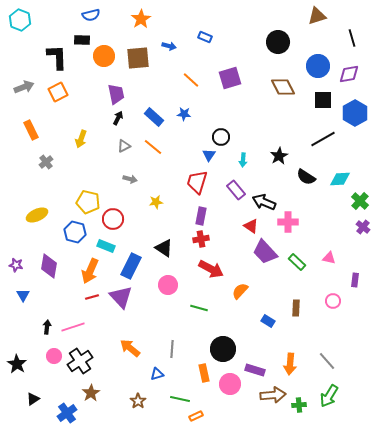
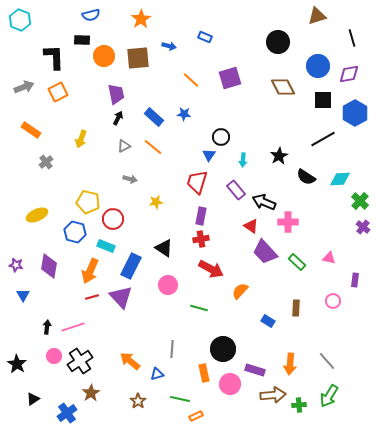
black L-shape at (57, 57): moved 3 px left
orange rectangle at (31, 130): rotated 30 degrees counterclockwise
orange arrow at (130, 348): moved 13 px down
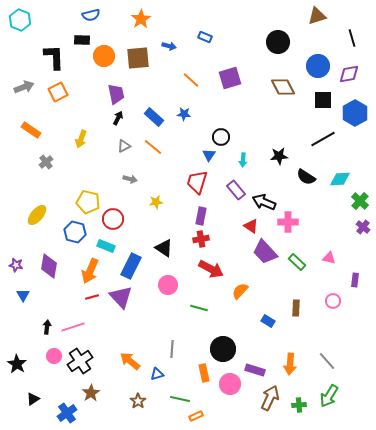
black star at (279, 156): rotated 24 degrees clockwise
yellow ellipse at (37, 215): rotated 25 degrees counterclockwise
brown arrow at (273, 395): moved 3 px left, 3 px down; rotated 60 degrees counterclockwise
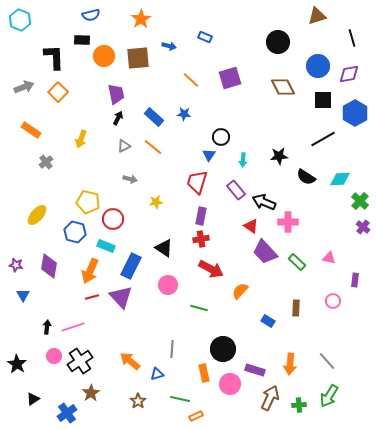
orange square at (58, 92): rotated 18 degrees counterclockwise
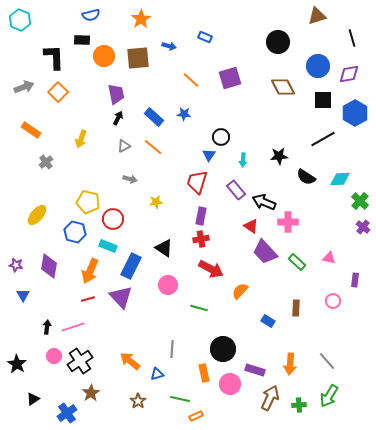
cyan rectangle at (106, 246): moved 2 px right
red line at (92, 297): moved 4 px left, 2 px down
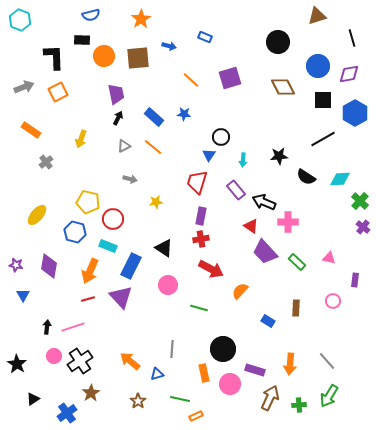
orange square at (58, 92): rotated 18 degrees clockwise
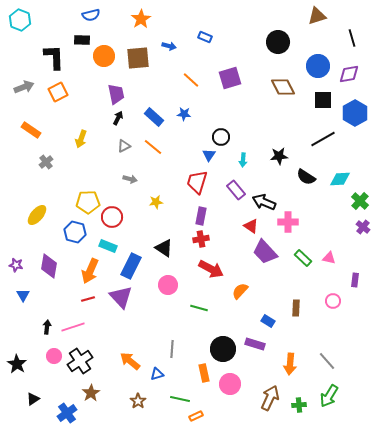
yellow pentagon at (88, 202): rotated 15 degrees counterclockwise
red circle at (113, 219): moved 1 px left, 2 px up
green rectangle at (297, 262): moved 6 px right, 4 px up
purple rectangle at (255, 370): moved 26 px up
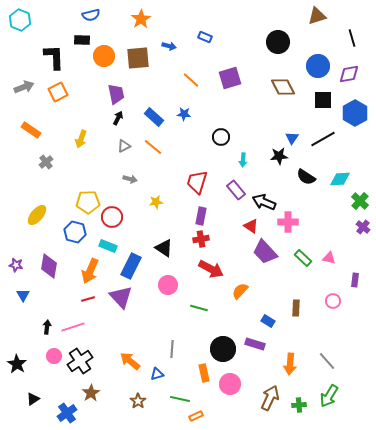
blue triangle at (209, 155): moved 83 px right, 17 px up
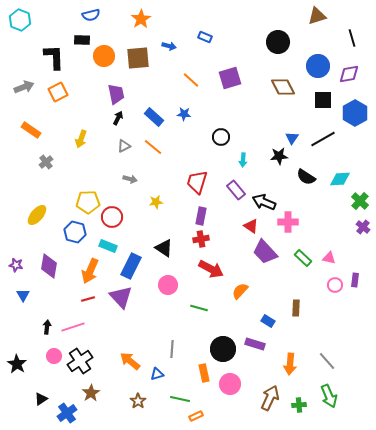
pink circle at (333, 301): moved 2 px right, 16 px up
green arrow at (329, 396): rotated 55 degrees counterclockwise
black triangle at (33, 399): moved 8 px right
